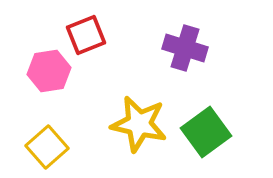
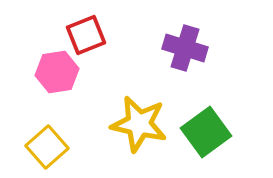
pink hexagon: moved 8 px right, 1 px down
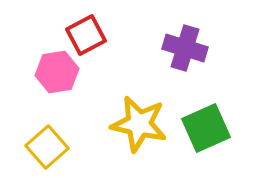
red square: rotated 6 degrees counterclockwise
green square: moved 4 px up; rotated 12 degrees clockwise
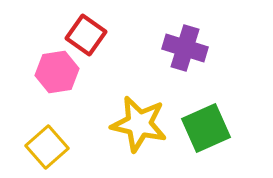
red square: rotated 27 degrees counterclockwise
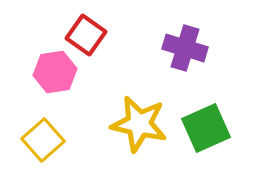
pink hexagon: moved 2 px left
yellow square: moved 4 px left, 7 px up
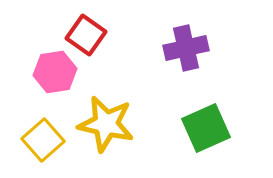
purple cross: moved 1 px right; rotated 30 degrees counterclockwise
yellow star: moved 33 px left
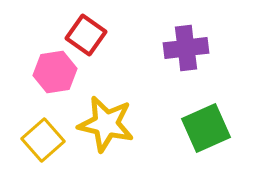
purple cross: rotated 6 degrees clockwise
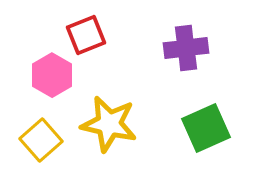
red square: rotated 33 degrees clockwise
pink hexagon: moved 3 px left, 3 px down; rotated 21 degrees counterclockwise
yellow star: moved 3 px right
yellow square: moved 2 px left
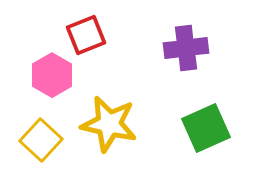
yellow square: rotated 6 degrees counterclockwise
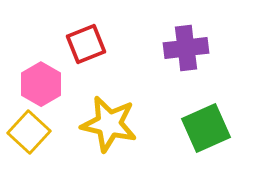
red square: moved 9 px down
pink hexagon: moved 11 px left, 9 px down
yellow square: moved 12 px left, 8 px up
